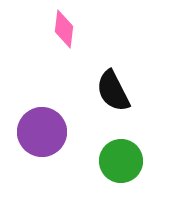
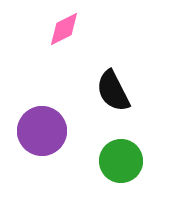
pink diamond: rotated 57 degrees clockwise
purple circle: moved 1 px up
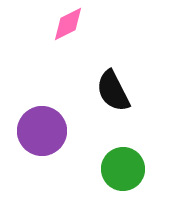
pink diamond: moved 4 px right, 5 px up
green circle: moved 2 px right, 8 px down
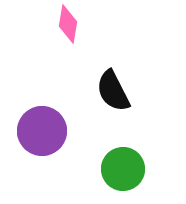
pink diamond: rotated 54 degrees counterclockwise
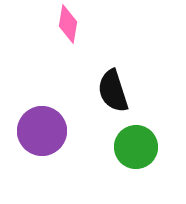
black semicircle: rotated 9 degrees clockwise
green circle: moved 13 px right, 22 px up
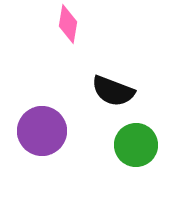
black semicircle: rotated 51 degrees counterclockwise
green circle: moved 2 px up
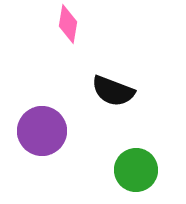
green circle: moved 25 px down
